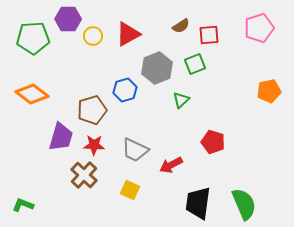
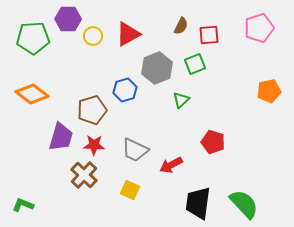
brown semicircle: rotated 30 degrees counterclockwise
green semicircle: rotated 20 degrees counterclockwise
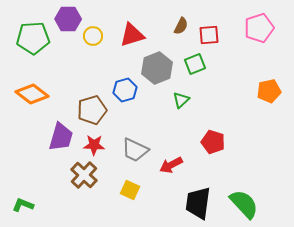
red triangle: moved 4 px right, 1 px down; rotated 12 degrees clockwise
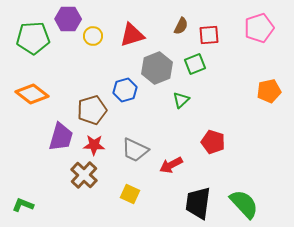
yellow square: moved 4 px down
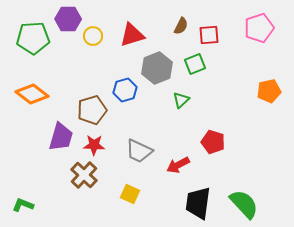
gray trapezoid: moved 4 px right, 1 px down
red arrow: moved 7 px right
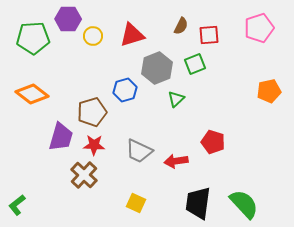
green triangle: moved 5 px left, 1 px up
brown pentagon: moved 2 px down
red arrow: moved 2 px left, 4 px up; rotated 20 degrees clockwise
yellow square: moved 6 px right, 9 px down
green L-shape: moved 6 px left; rotated 60 degrees counterclockwise
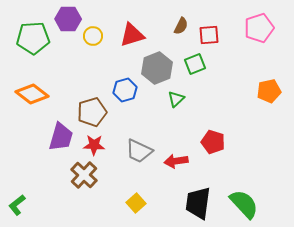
yellow square: rotated 24 degrees clockwise
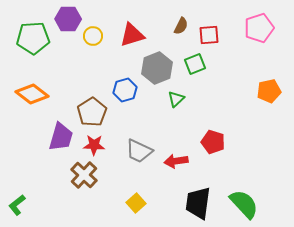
brown pentagon: rotated 16 degrees counterclockwise
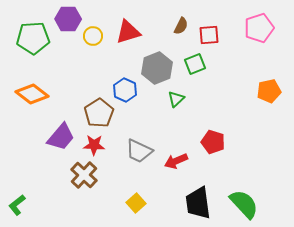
red triangle: moved 4 px left, 3 px up
blue hexagon: rotated 20 degrees counterclockwise
brown pentagon: moved 7 px right, 1 px down
purple trapezoid: rotated 24 degrees clockwise
red arrow: rotated 15 degrees counterclockwise
black trapezoid: rotated 16 degrees counterclockwise
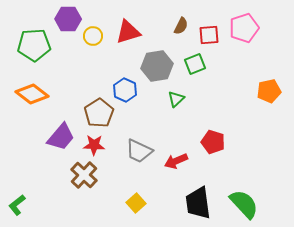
pink pentagon: moved 15 px left
green pentagon: moved 1 px right, 7 px down
gray hexagon: moved 2 px up; rotated 12 degrees clockwise
